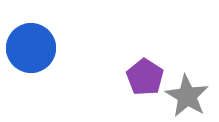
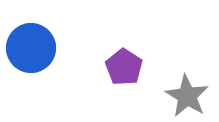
purple pentagon: moved 21 px left, 10 px up
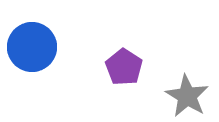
blue circle: moved 1 px right, 1 px up
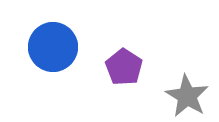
blue circle: moved 21 px right
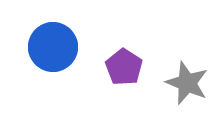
gray star: moved 13 px up; rotated 9 degrees counterclockwise
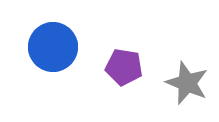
purple pentagon: rotated 24 degrees counterclockwise
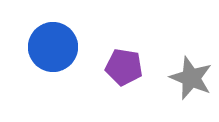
gray star: moved 4 px right, 5 px up
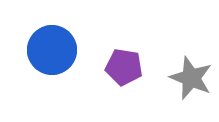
blue circle: moved 1 px left, 3 px down
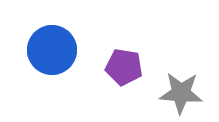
gray star: moved 10 px left, 15 px down; rotated 18 degrees counterclockwise
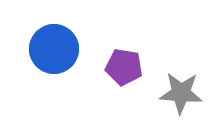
blue circle: moved 2 px right, 1 px up
